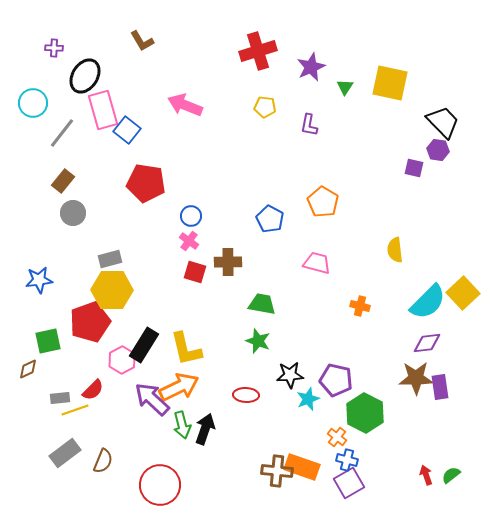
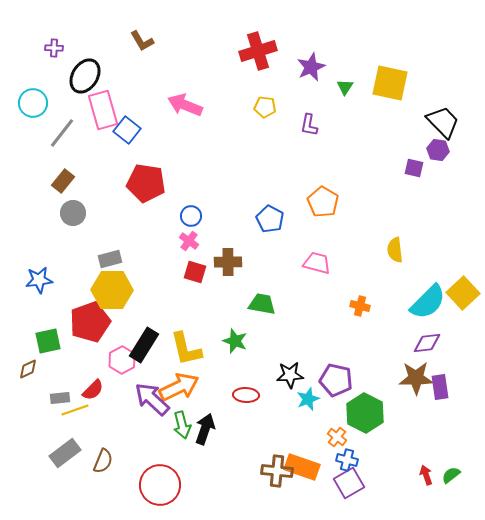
green star at (258, 341): moved 23 px left
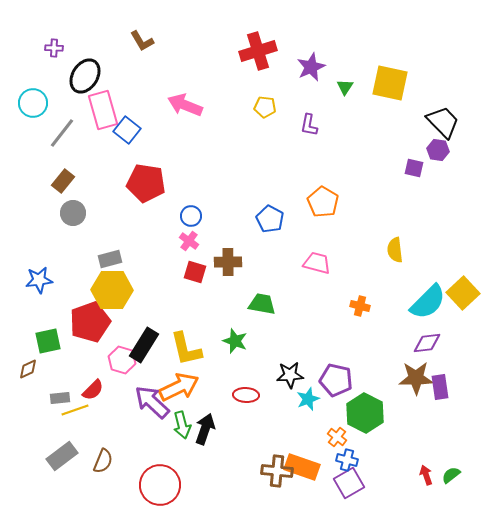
pink hexagon at (122, 360): rotated 16 degrees counterclockwise
purple arrow at (152, 399): moved 3 px down
gray rectangle at (65, 453): moved 3 px left, 3 px down
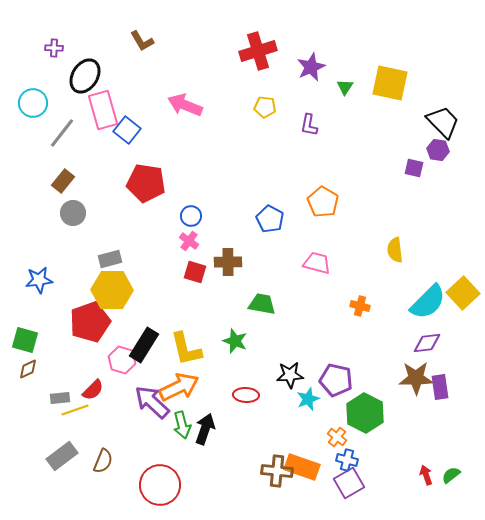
green square at (48, 341): moved 23 px left, 1 px up; rotated 28 degrees clockwise
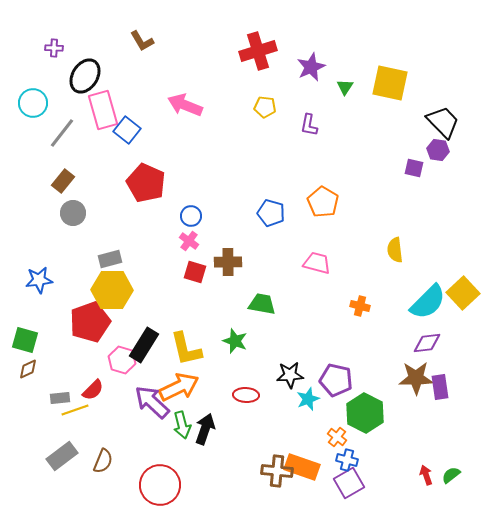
red pentagon at (146, 183): rotated 15 degrees clockwise
blue pentagon at (270, 219): moved 1 px right, 6 px up; rotated 12 degrees counterclockwise
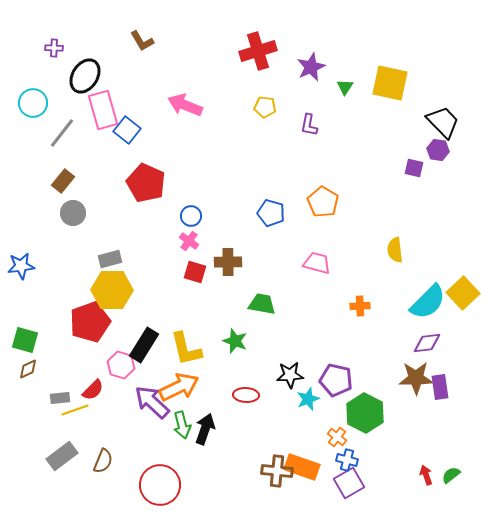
blue star at (39, 280): moved 18 px left, 14 px up
orange cross at (360, 306): rotated 18 degrees counterclockwise
pink hexagon at (122, 360): moved 1 px left, 5 px down
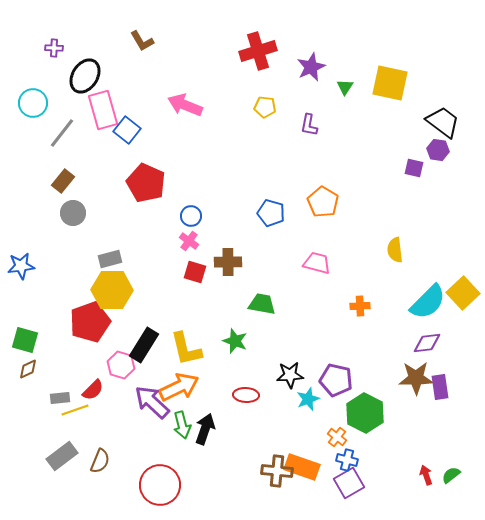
black trapezoid at (443, 122): rotated 9 degrees counterclockwise
brown semicircle at (103, 461): moved 3 px left
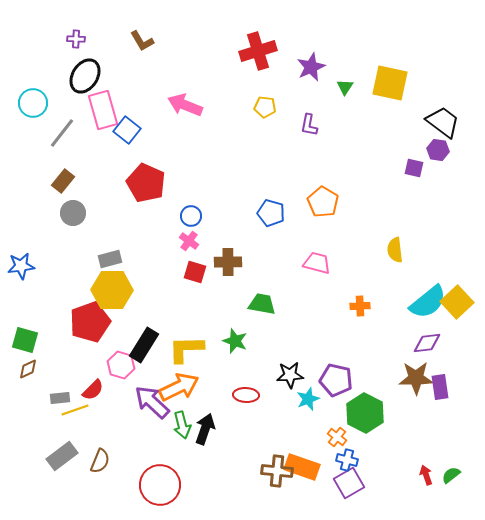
purple cross at (54, 48): moved 22 px right, 9 px up
yellow square at (463, 293): moved 6 px left, 9 px down
cyan semicircle at (428, 302): rotated 6 degrees clockwise
yellow L-shape at (186, 349): rotated 102 degrees clockwise
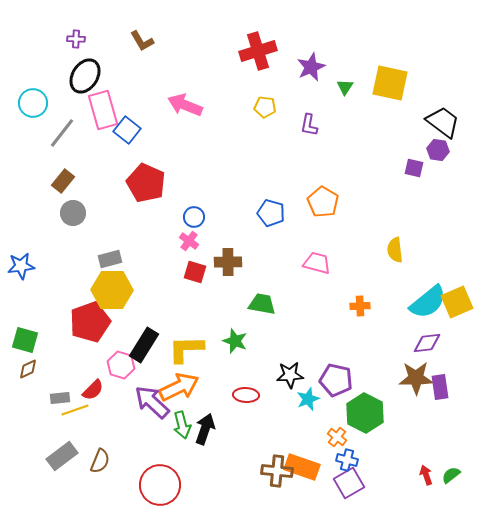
blue circle at (191, 216): moved 3 px right, 1 px down
yellow square at (457, 302): rotated 20 degrees clockwise
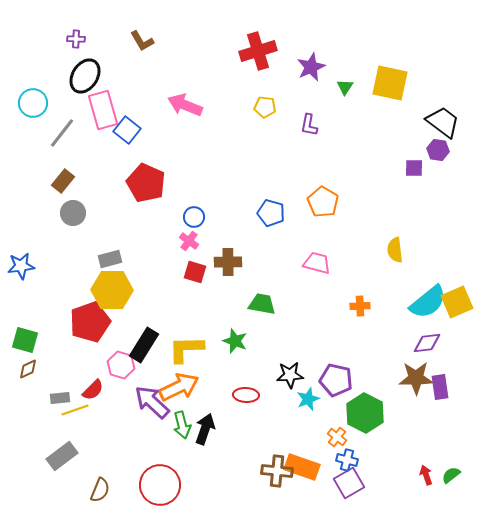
purple square at (414, 168): rotated 12 degrees counterclockwise
brown semicircle at (100, 461): moved 29 px down
